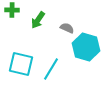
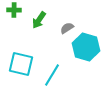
green cross: moved 2 px right
green arrow: moved 1 px right
gray semicircle: rotated 56 degrees counterclockwise
cyan line: moved 1 px right, 6 px down
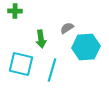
green cross: moved 1 px right, 1 px down
green arrow: moved 2 px right, 19 px down; rotated 42 degrees counterclockwise
cyan hexagon: rotated 20 degrees counterclockwise
cyan line: moved 5 px up; rotated 15 degrees counterclockwise
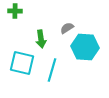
cyan hexagon: moved 1 px left; rotated 8 degrees clockwise
cyan square: moved 1 px right, 1 px up
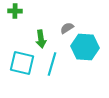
cyan line: moved 6 px up
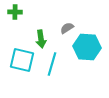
green cross: moved 1 px down
cyan hexagon: moved 2 px right
cyan square: moved 3 px up
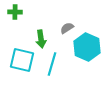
cyan hexagon: rotated 20 degrees clockwise
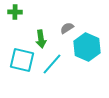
cyan line: rotated 25 degrees clockwise
